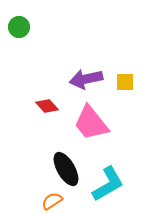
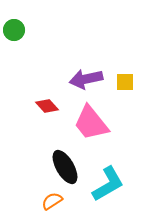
green circle: moved 5 px left, 3 px down
black ellipse: moved 1 px left, 2 px up
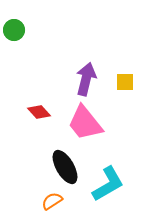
purple arrow: rotated 116 degrees clockwise
red diamond: moved 8 px left, 6 px down
pink trapezoid: moved 6 px left
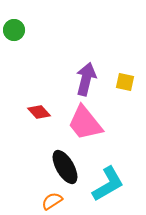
yellow square: rotated 12 degrees clockwise
